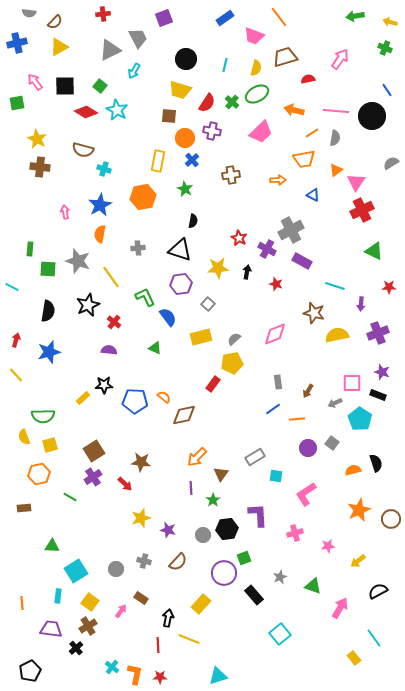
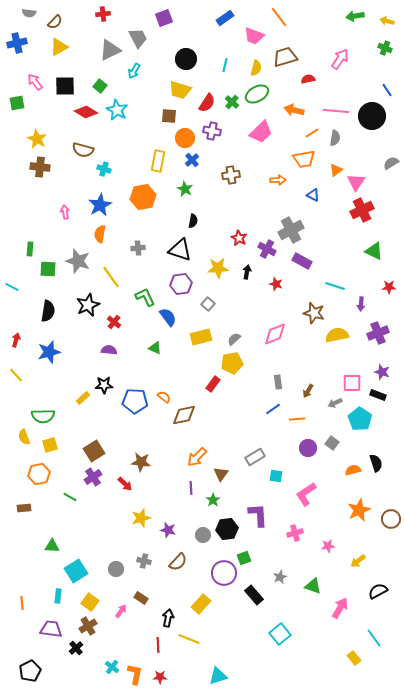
yellow arrow at (390, 22): moved 3 px left, 1 px up
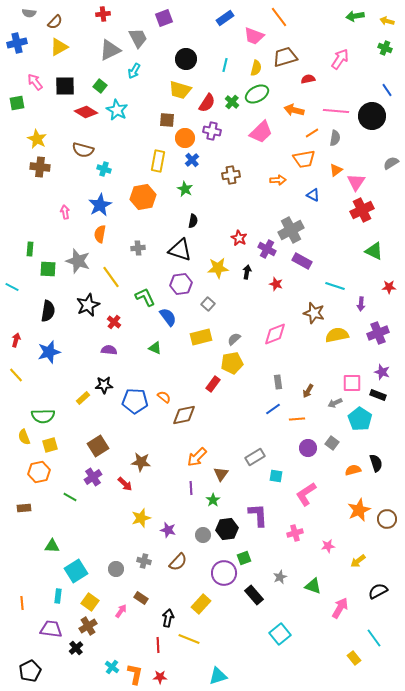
brown square at (169, 116): moved 2 px left, 4 px down
brown square at (94, 451): moved 4 px right, 5 px up
orange hexagon at (39, 474): moved 2 px up
brown circle at (391, 519): moved 4 px left
